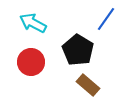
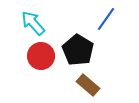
cyan arrow: rotated 20 degrees clockwise
red circle: moved 10 px right, 6 px up
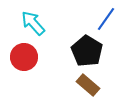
black pentagon: moved 9 px right, 1 px down
red circle: moved 17 px left, 1 px down
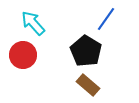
black pentagon: moved 1 px left
red circle: moved 1 px left, 2 px up
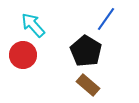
cyan arrow: moved 2 px down
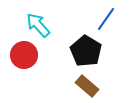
cyan arrow: moved 5 px right
red circle: moved 1 px right
brown rectangle: moved 1 px left, 1 px down
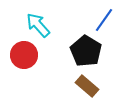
blue line: moved 2 px left, 1 px down
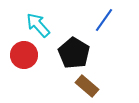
black pentagon: moved 12 px left, 2 px down
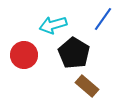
blue line: moved 1 px left, 1 px up
cyan arrow: moved 15 px right; rotated 64 degrees counterclockwise
